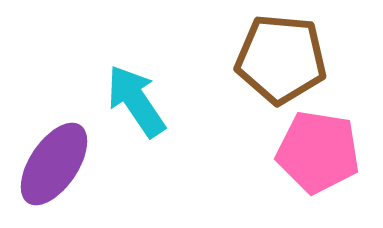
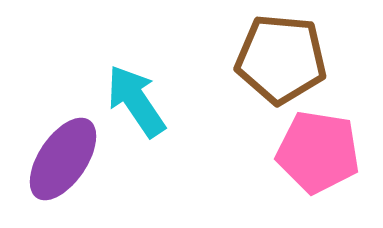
purple ellipse: moved 9 px right, 5 px up
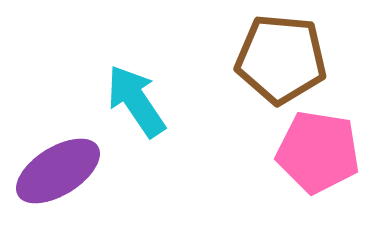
purple ellipse: moved 5 px left, 12 px down; rotated 24 degrees clockwise
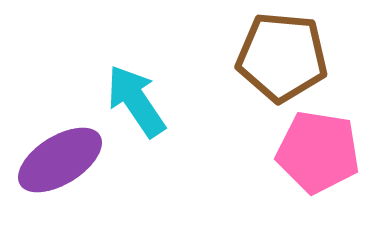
brown pentagon: moved 1 px right, 2 px up
purple ellipse: moved 2 px right, 11 px up
